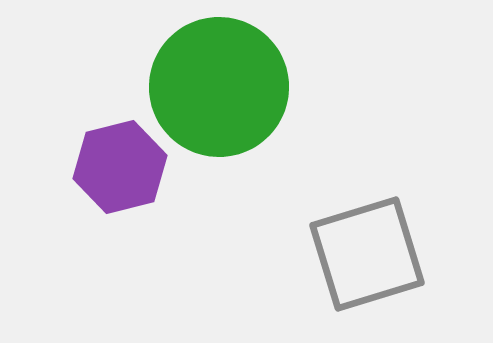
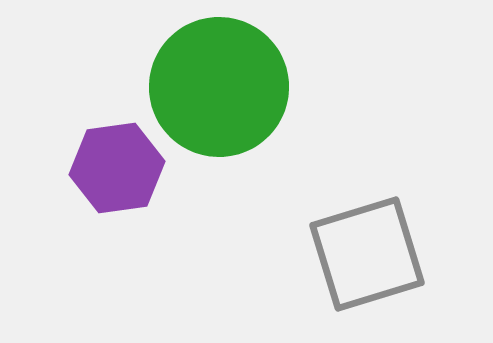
purple hexagon: moved 3 px left, 1 px down; rotated 6 degrees clockwise
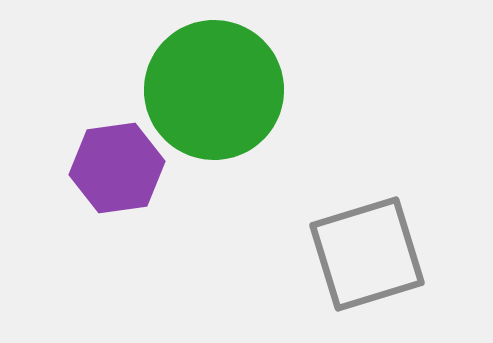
green circle: moved 5 px left, 3 px down
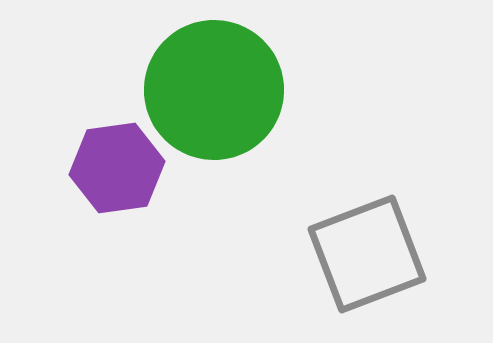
gray square: rotated 4 degrees counterclockwise
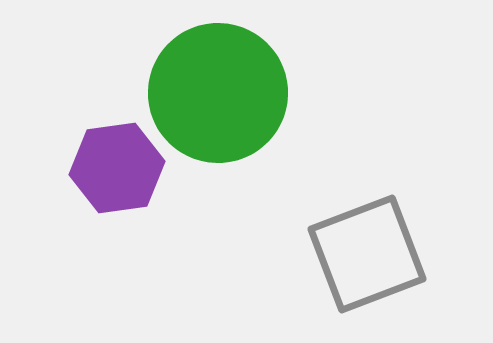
green circle: moved 4 px right, 3 px down
